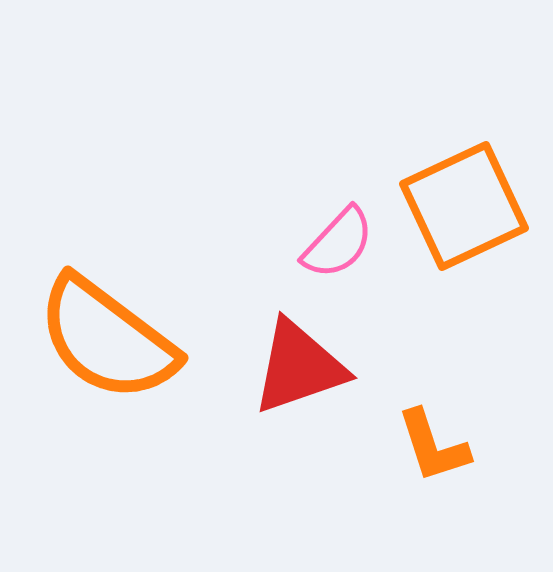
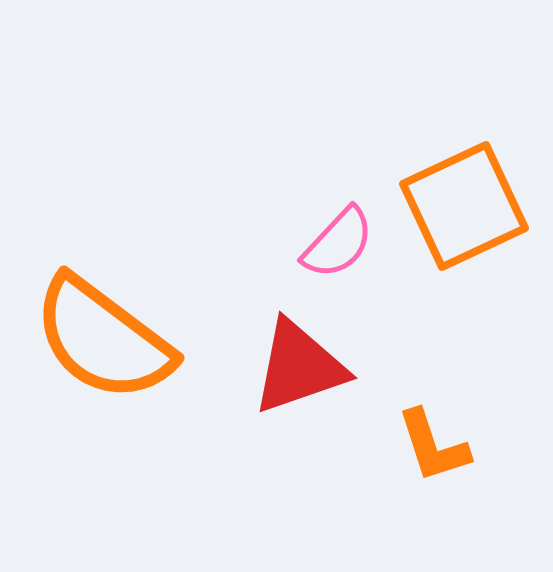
orange semicircle: moved 4 px left
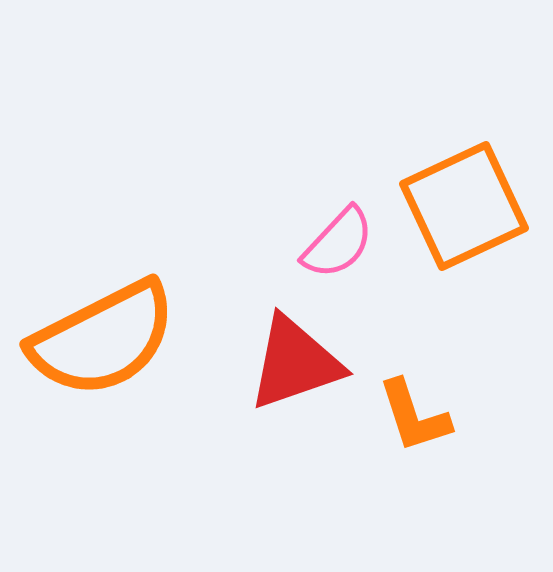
orange semicircle: rotated 64 degrees counterclockwise
red triangle: moved 4 px left, 4 px up
orange L-shape: moved 19 px left, 30 px up
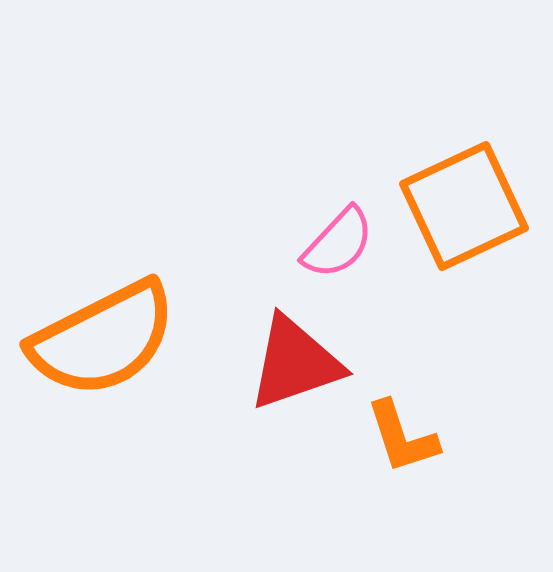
orange L-shape: moved 12 px left, 21 px down
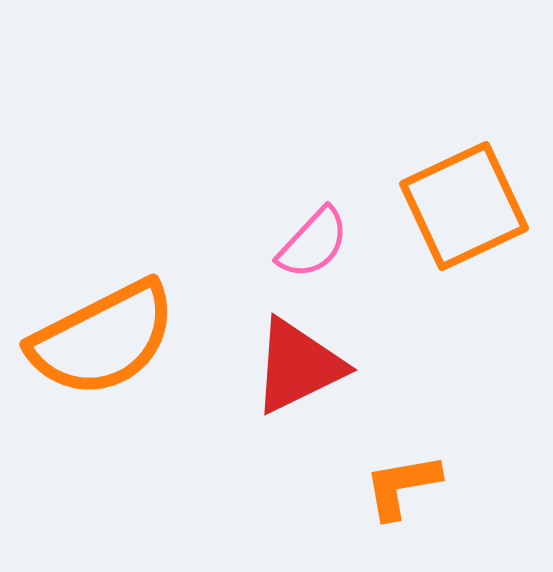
pink semicircle: moved 25 px left
red triangle: moved 3 px right, 3 px down; rotated 7 degrees counterclockwise
orange L-shape: moved 49 px down; rotated 98 degrees clockwise
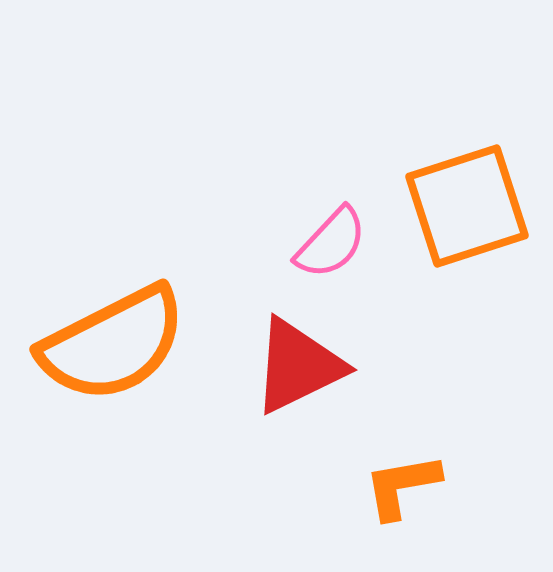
orange square: moved 3 px right; rotated 7 degrees clockwise
pink semicircle: moved 18 px right
orange semicircle: moved 10 px right, 5 px down
